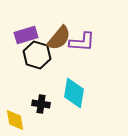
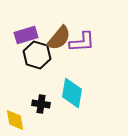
purple L-shape: rotated 8 degrees counterclockwise
cyan diamond: moved 2 px left
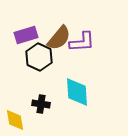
black hexagon: moved 2 px right, 2 px down; rotated 8 degrees clockwise
cyan diamond: moved 5 px right, 1 px up; rotated 12 degrees counterclockwise
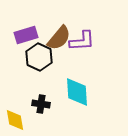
purple L-shape: moved 1 px up
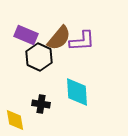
purple rectangle: rotated 40 degrees clockwise
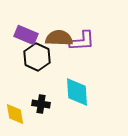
brown semicircle: rotated 128 degrees counterclockwise
black hexagon: moved 2 px left
yellow diamond: moved 6 px up
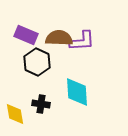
black hexagon: moved 5 px down
